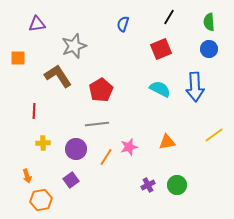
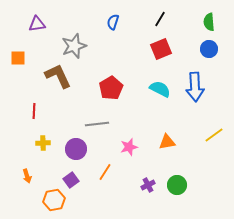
black line: moved 9 px left, 2 px down
blue semicircle: moved 10 px left, 2 px up
brown L-shape: rotated 8 degrees clockwise
red pentagon: moved 10 px right, 2 px up
orange line: moved 1 px left, 15 px down
orange hexagon: moved 13 px right
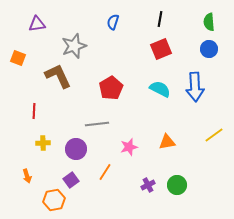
black line: rotated 21 degrees counterclockwise
orange square: rotated 21 degrees clockwise
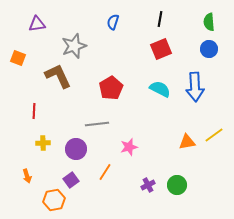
orange triangle: moved 20 px right
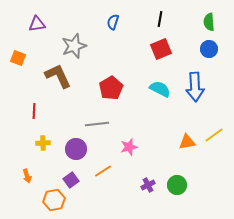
orange line: moved 2 px left, 1 px up; rotated 24 degrees clockwise
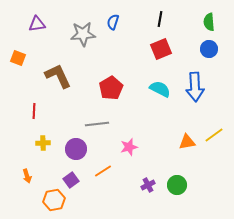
gray star: moved 9 px right, 12 px up; rotated 15 degrees clockwise
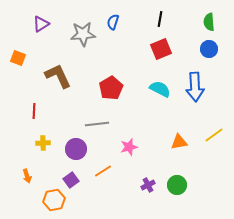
purple triangle: moved 4 px right; rotated 24 degrees counterclockwise
orange triangle: moved 8 px left
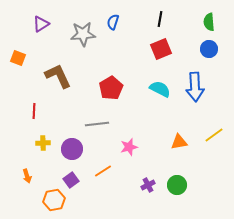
purple circle: moved 4 px left
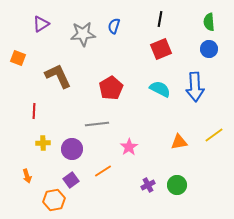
blue semicircle: moved 1 px right, 4 px down
pink star: rotated 18 degrees counterclockwise
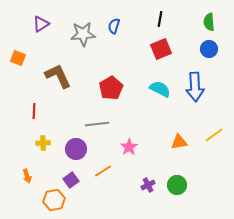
purple circle: moved 4 px right
